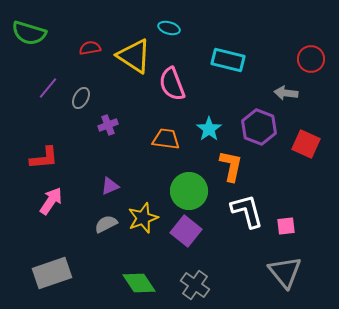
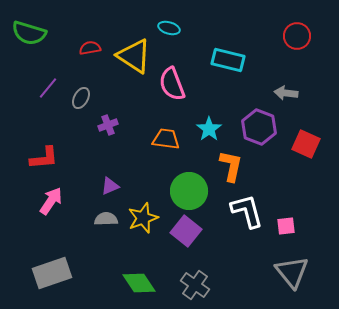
red circle: moved 14 px left, 23 px up
gray semicircle: moved 5 px up; rotated 25 degrees clockwise
gray triangle: moved 7 px right
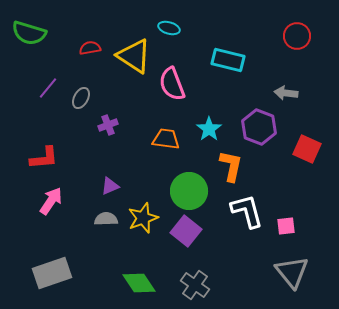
red square: moved 1 px right, 5 px down
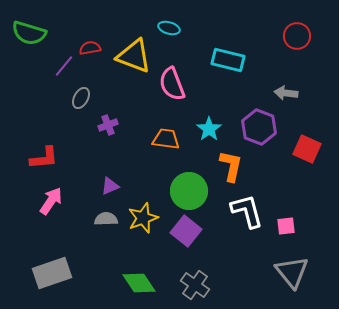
yellow triangle: rotated 12 degrees counterclockwise
purple line: moved 16 px right, 22 px up
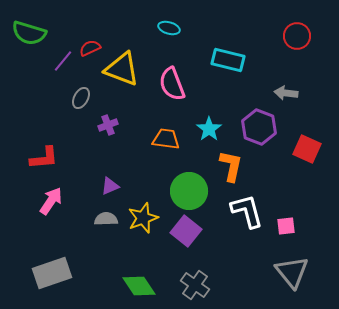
red semicircle: rotated 15 degrees counterclockwise
yellow triangle: moved 12 px left, 13 px down
purple line: moved 1 px left, 5 px up
green diamond: moved 3 px down
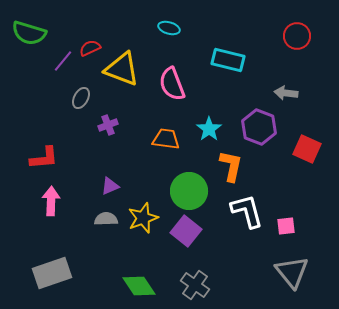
pink arrow: rotated 32 degrees counterclockwise
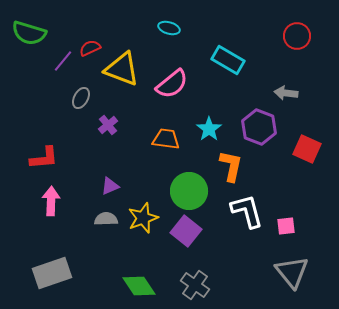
cyan rectangle: rotated 16 degrees clockwise
pink semicircle: rotated 108 degrees counterclockwise
purple cross: rotated 18 degrees counterclockwise
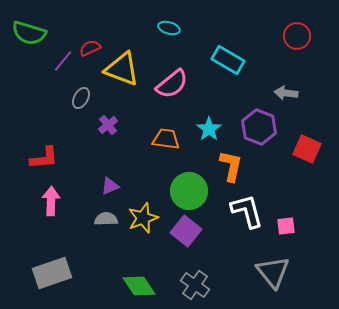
gray triangle: moved 19 px left
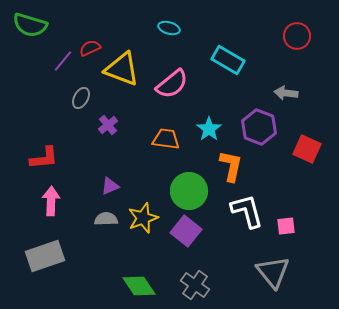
green semicircle: moved 1 px right, 8 px up
gray rectangle: moved 7 px left, 17 px up
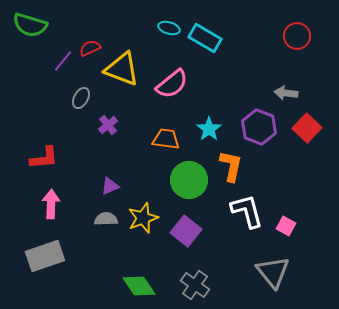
cyan rectangle: moved 23 px left, 22 px up
red square: moved 21 px up; rotated 20 degrees clockwise
green circle: moved 11 px up
pink arrow: moved 3 px down
pink square: rotated 36 degrees clockwise
